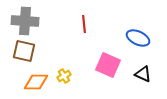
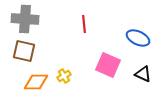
gray cross: moved 2 px up
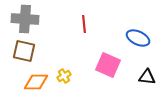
black triangle: moved 4 px right, 3 px down; rotated 18 degrees counterclockwise
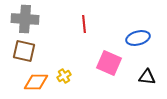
blue ellipse: rotated 40 degrees counterclockwise
pink square: moved 1 px right, 2 px up
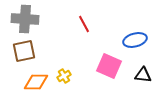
red line: rotated 24 degrees counterclockwise
blue ellipse: moved 3 px left, 2 px down
brown square: rotated 25 degrees counterclockwise
pink square: moved 3 px down
black triangle: moved 4 px left, 2 px up
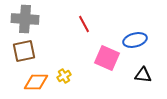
pink square: moved 2 px left, 8 px up
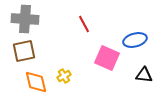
black triangle: moved 1 px right
orange diamond: rotated 75 degrees clockwise
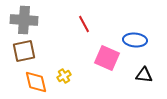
gray cross: moved 1 px left, 1 px down
blue ellipse: rotated 20 degrees clockwise
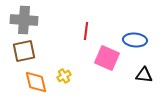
red line: moved 2 px right, 7 px down; rotated 36 degrees clockwise
